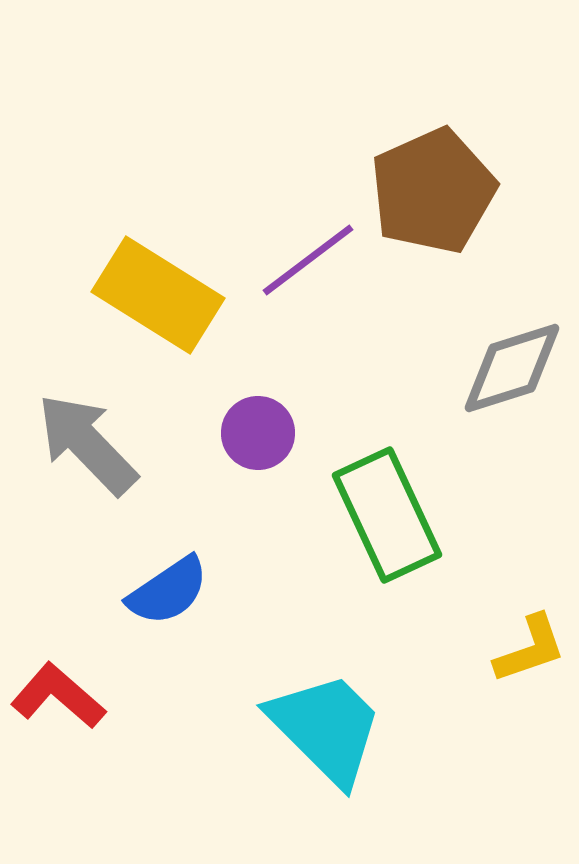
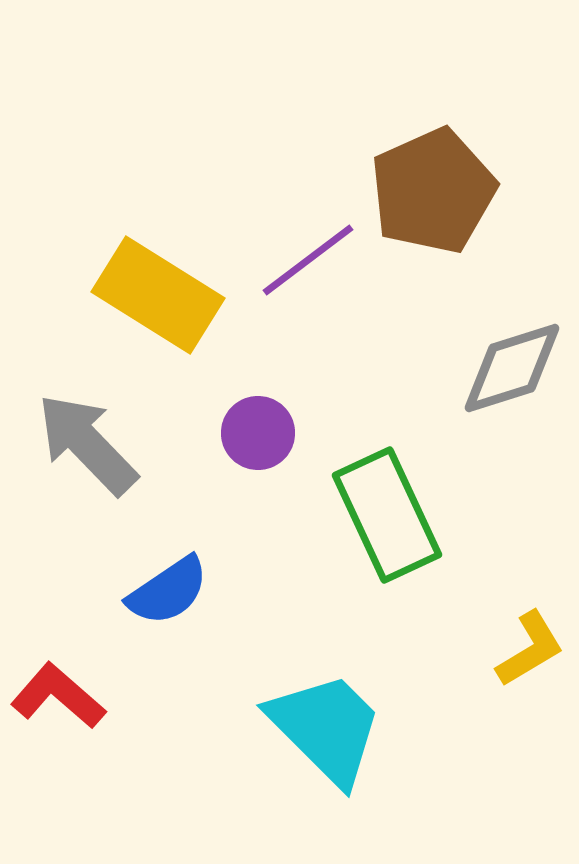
yellow L-shape: rotated 12 degrees counterclockwise
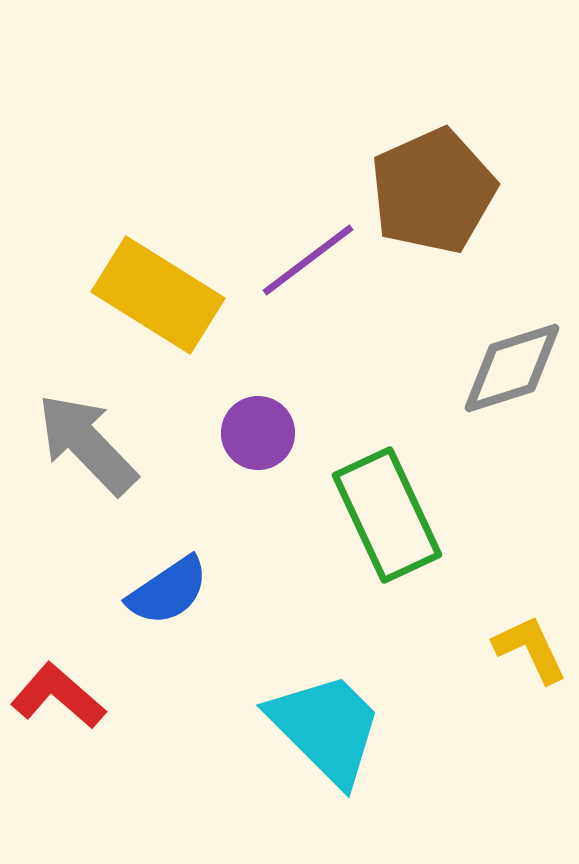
yellow L-shape: rotated 84 degrees counterclockwise
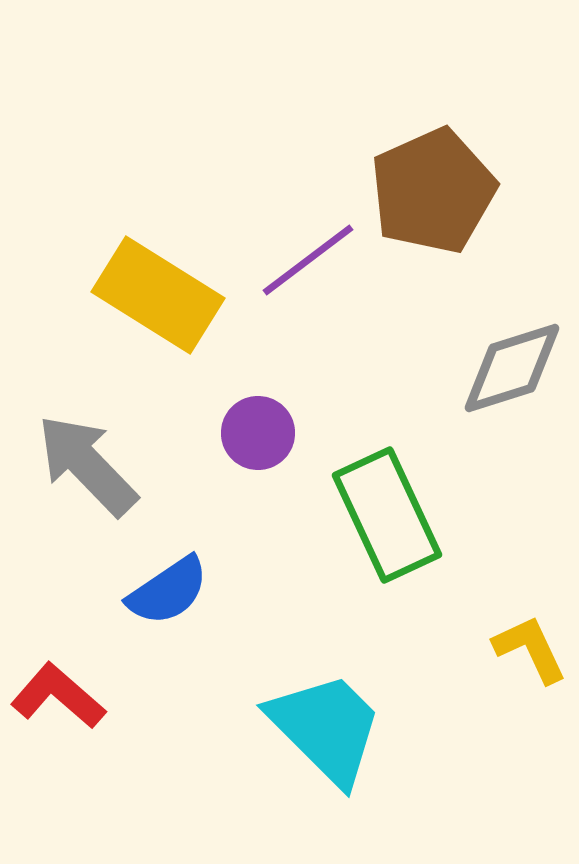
gray arrow: moved 21 px down
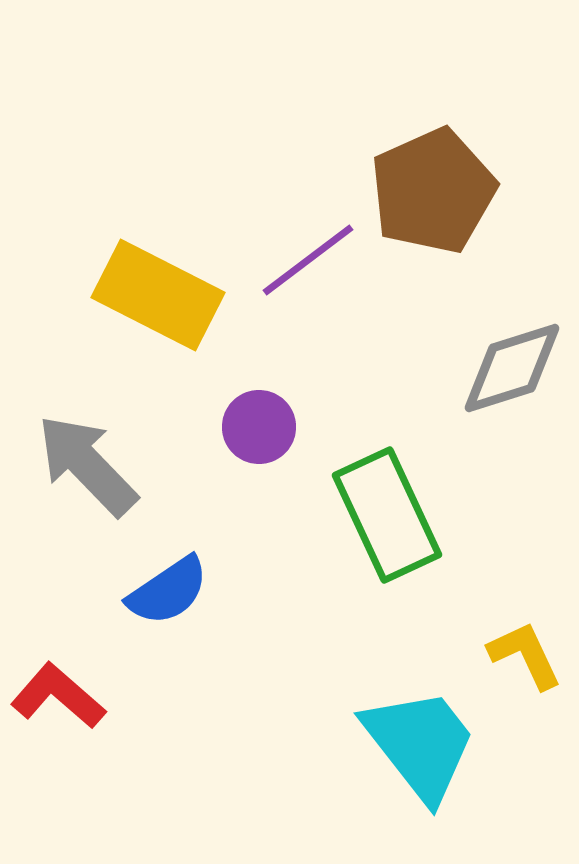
yellow rectangle: rotated 5 degrees counterclockwise
purple circle: moved 1 px right, 6 px up
yellow L-shape: moved 5 px left, 6 px down
cyan trapezoid: moved 94 px right, 16 px down; rotated 7 degrees clockwise
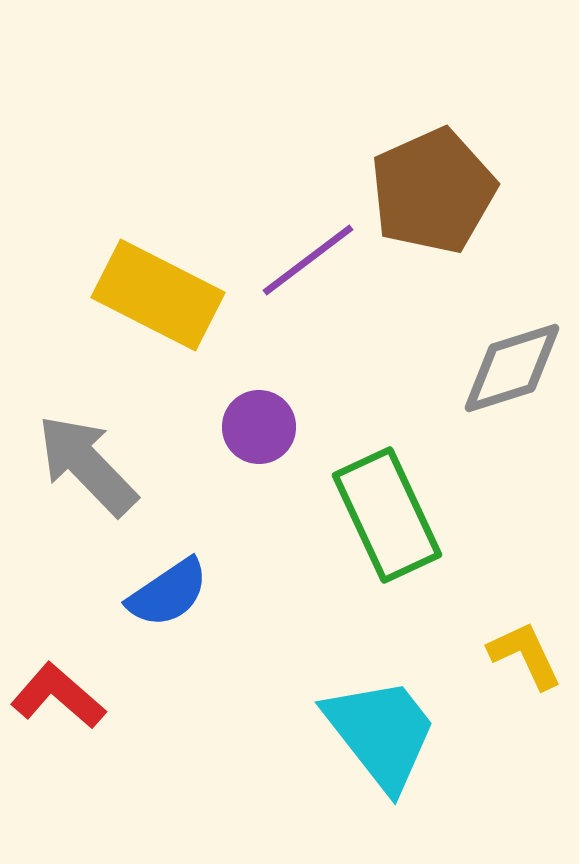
blue semicircle: moved 2 px down
cyan trapezoid: moved 39 px left, 11 px up
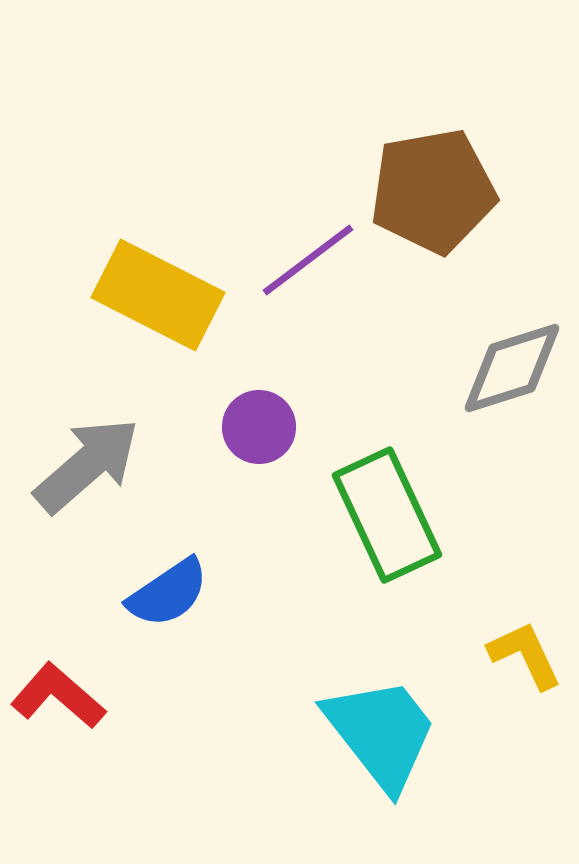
brown pentagon: rotated 14 degrees clockwise
gray arrow: rotated 93 degrees clockwise
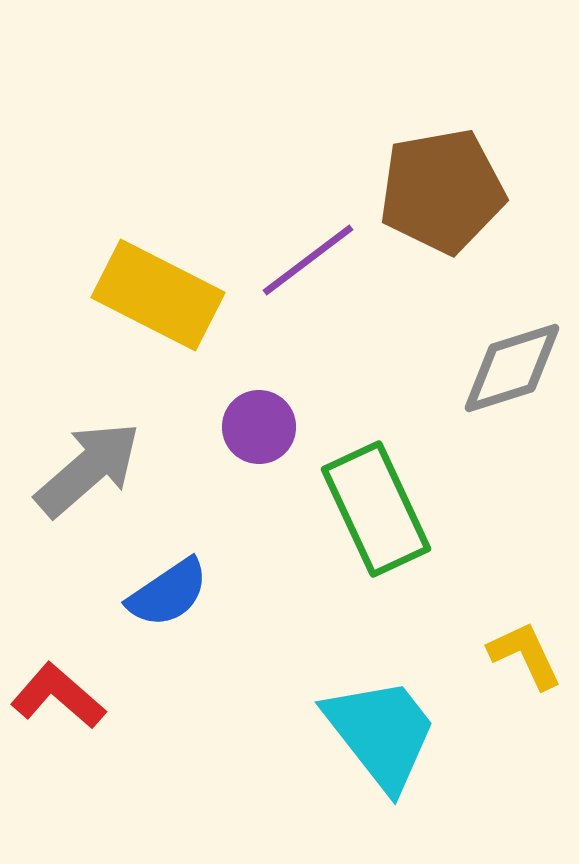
brown pentagon: moved 9 px right
gray arrow: moved 1 px right, 4 px down
green rectangle: moved 11 px left, 6 px up
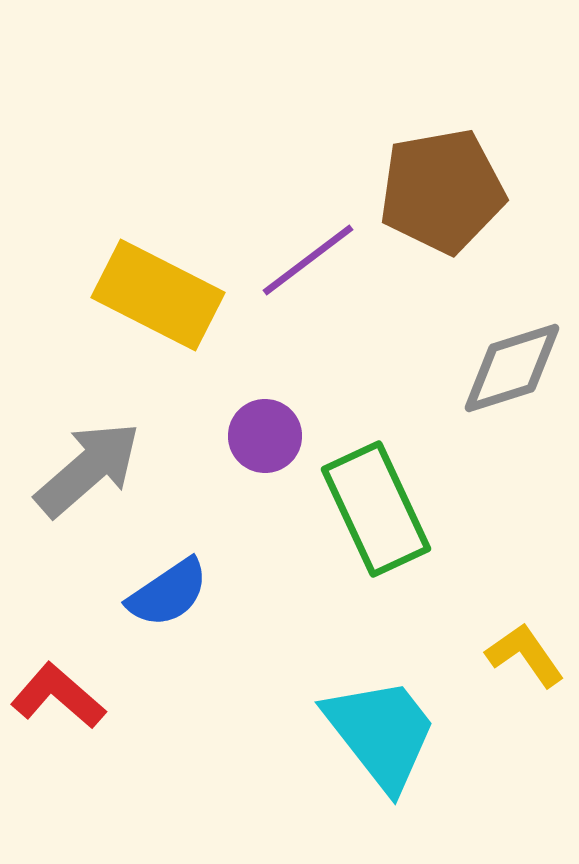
purple circle: moved 6 px right, 9 px down
yellow L-shape: rotated 10 degrees counterclockwise
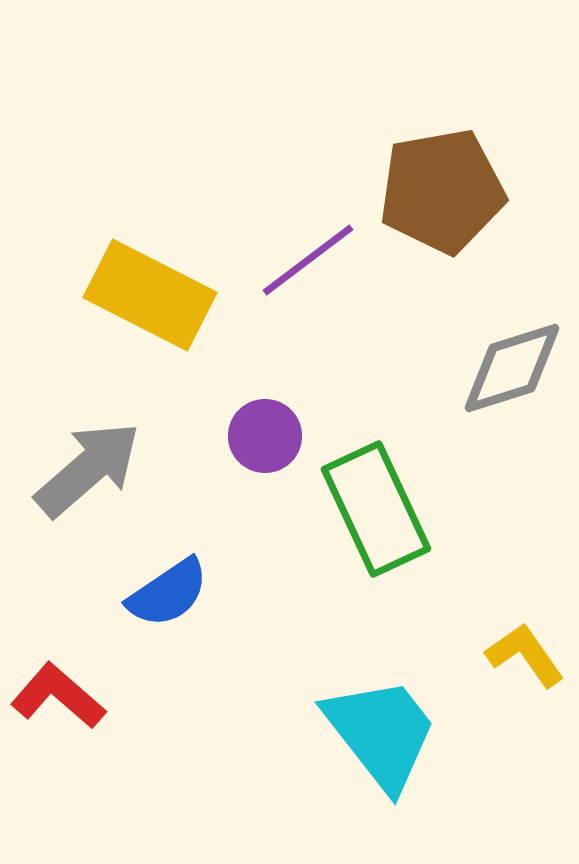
yellow rectangle: moved 8 px left
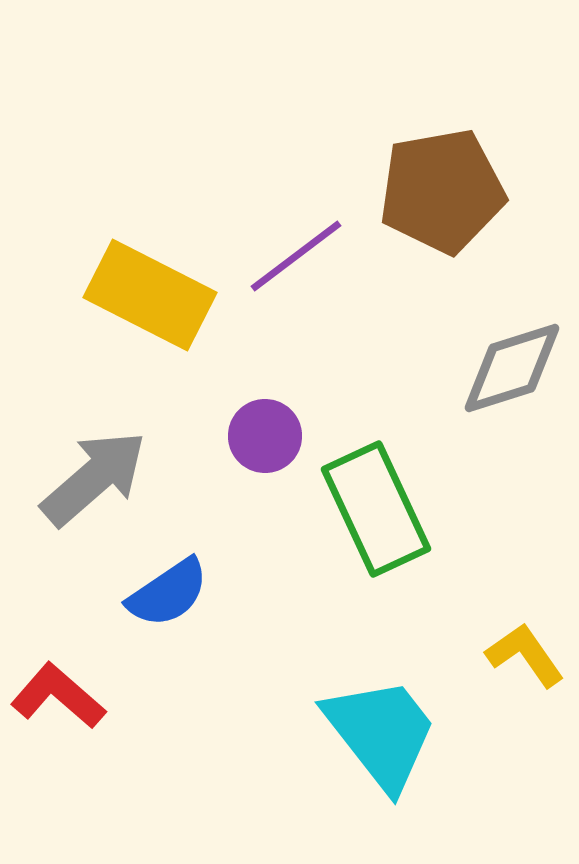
purple line: moved 12 px left, 4 px up
gray arrow: moved 6 px right, 9 px down
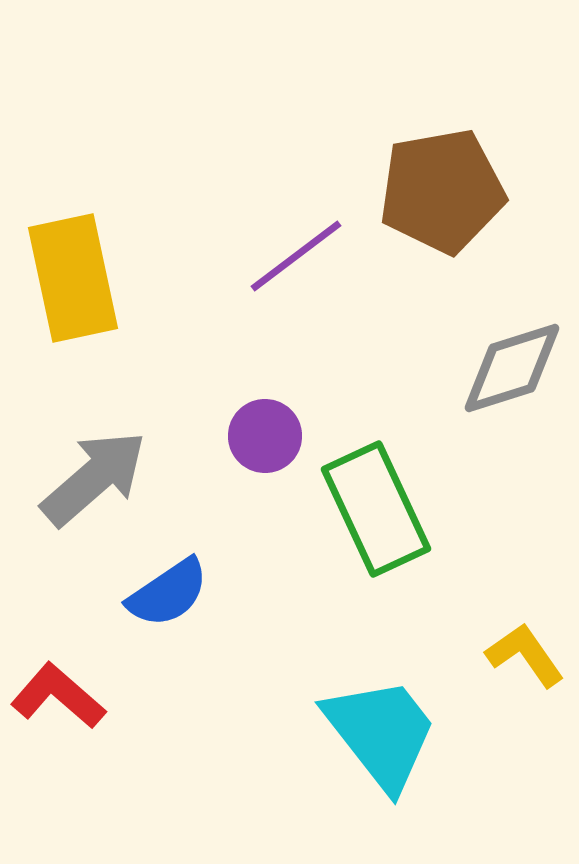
yellow rectangle: moved 77 px left, 17 px up; rotated 51 degrees clockwise
